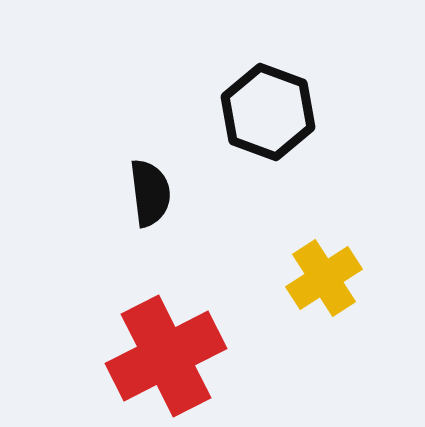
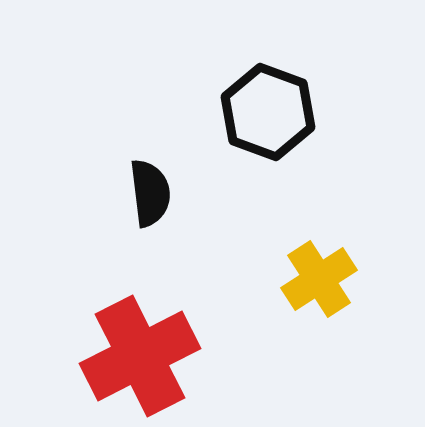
yellow cross: moved 5 px left, 1 px down
red cross: moved 26 px left
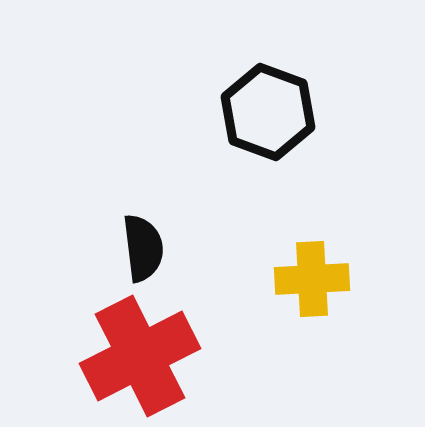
black semicircle: moved 7 px left, 55 px down
yellow cross: moved 7 px left; rotated 30 degrees clockwise
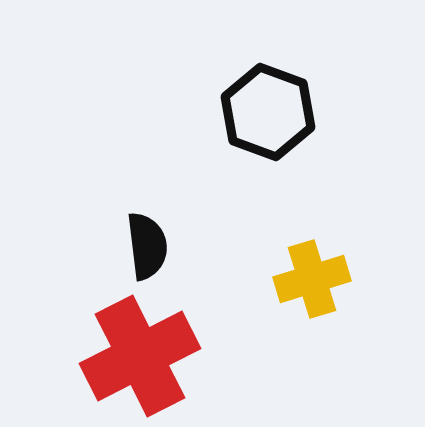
black semicircle: moved 4 px right, 2 px up
yellow cross: rotated 14 degrees counterclockwise
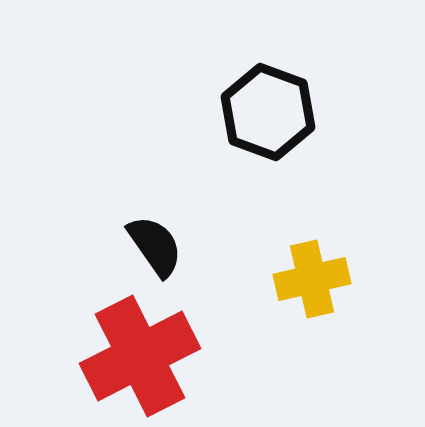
black semicircle: moved 8 px right; rotated 28 degrees counterclockwise
yellow cross: rotated 4 degrees clockwise
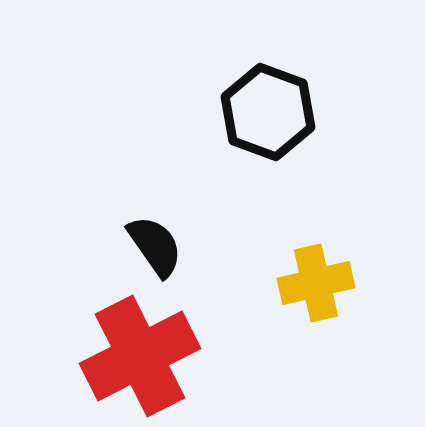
yellow cross: moved 4 px right, 4 px down
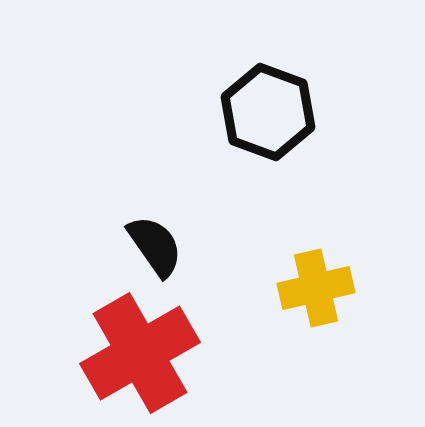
yellow cross: moved 5 px down
red cross: moved 3 px up; rotated 3 degrees counterclockwise
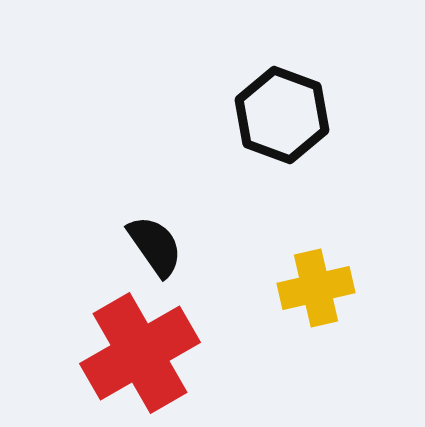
black hexagon: moved 14 px right, 3 px down
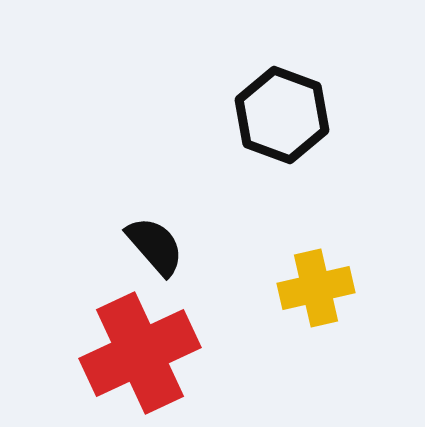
black semicircle: rotated 6 degrees counterclockwise
red cross: rotated 5 degrees clockwise
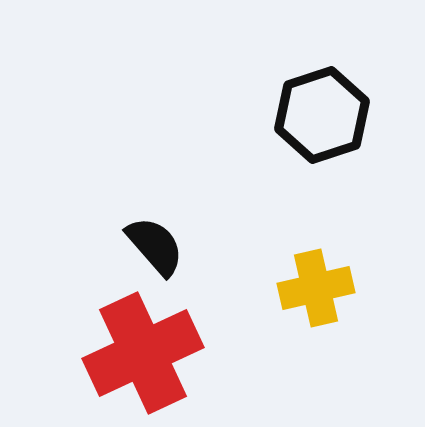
black hexagon: moved 40 px right; rotated 22 degrees clockwise
red cross: moved 3 px right
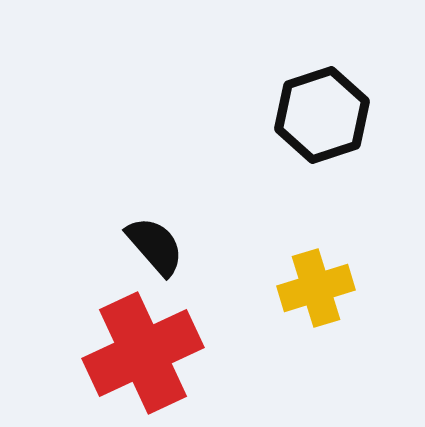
yellow cross: rotated 4 degrees counterclockwise
